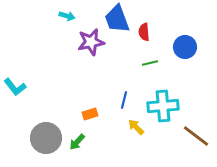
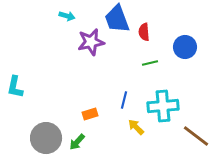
cyan L-shape: rotated 50 degrees clockwise
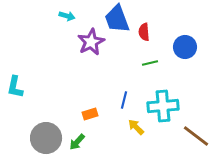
purple star: rotated 16 degrees counterclockwise
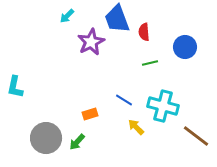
cyan arrow: rotated 119 degrees clockwise
blue line: rotated 72 degrees counterclockwise
cyan cross: rotated 20 degrees clockwise
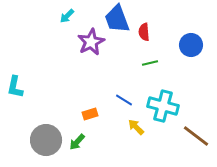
blue circle: moved 6 px right, 2 px up
gray circle: moved 2 px down
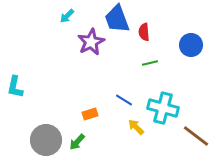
cyan cross: moved 2 px down
